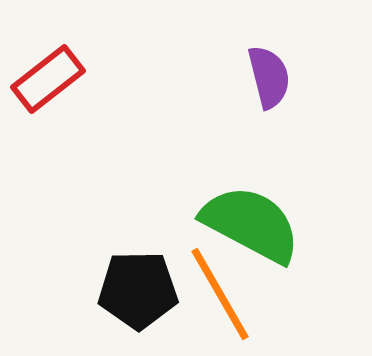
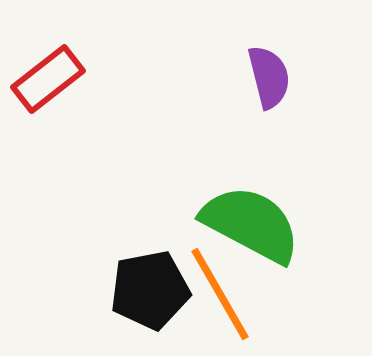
black pentagon: moved 12 px right; rotated 10 degrees counterclockwise
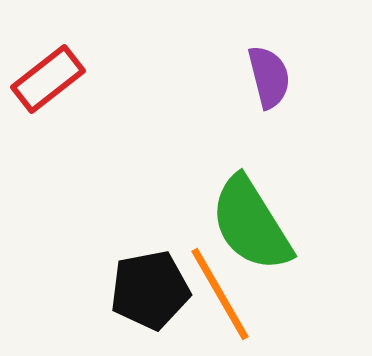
green semicircle: rotated 150 degrees counterclockwise
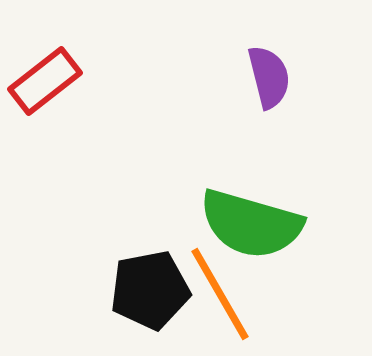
red rectangle: moved 3 px left, 2 px down
green semicircle: rotated 42 degrees counterclockwise
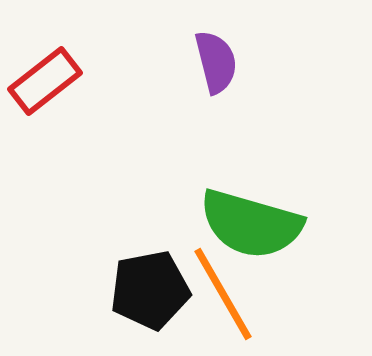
purple semicircle: moved 53 px left, 15 px up
orange line: moved 3 px right
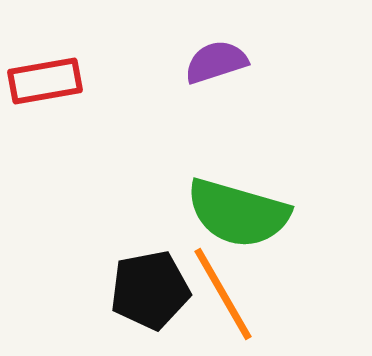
purple semicircle: rotated 94 degrees counterclockwise
red rectangle: rotated 28 degrees clockwise
green semicircle: moved 13 px left, 11 px up
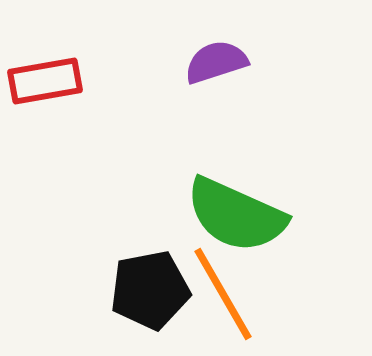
green semicircle: moved 2 px left, 2 px down; rotated 8 degrees clockwise
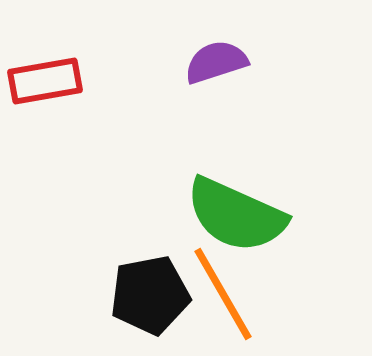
black pentagon: moved 5 px down
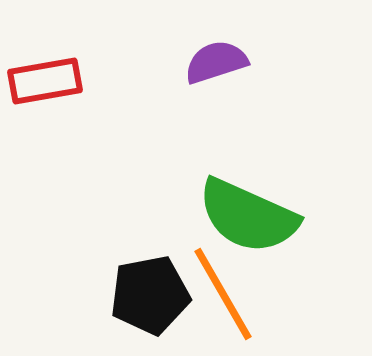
green semicircle: moved 12 px right, 1 px down
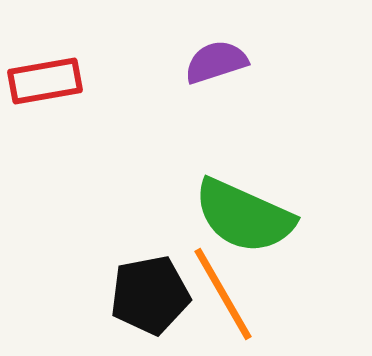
green semicircle: moved 4 px left
